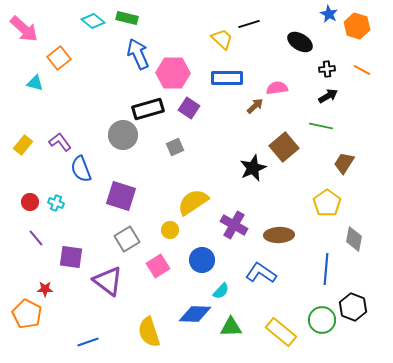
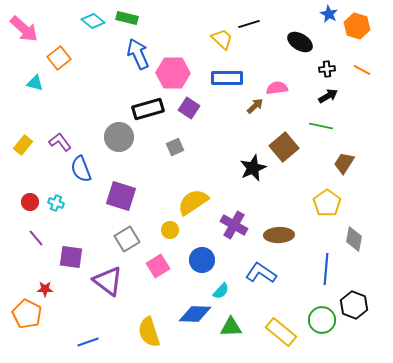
gray circle at (123, 135): moved 4 px left, 2 px down
black hexagon at (353, 307): moved 1 px right, 2 px up
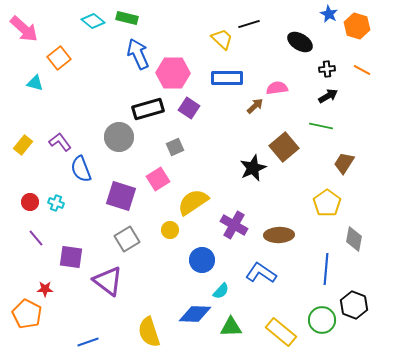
pink square at (158, 266): moved 87 px up
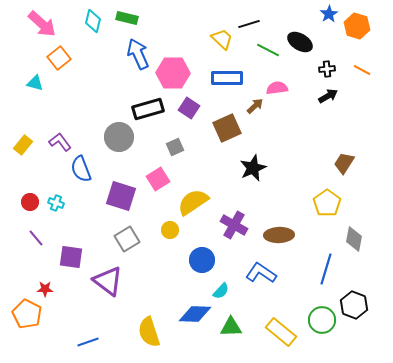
blue star at (329, 14): rotated 12 degrees clockwise
cyan diamond at (93, 21): rotated 65 degrees clockwise
pink arrow at (24, 29): moved 18 px right, 5 px up
green line at (321, 126): moved 53 px left, 76 px up; rotated 15 degrees clockwise
brown square at (284, 147): moved 57 px left, 19 px up; rotated 16 degrees clockwise
blue line at (326, 269): rotated 12 degrees clockwise
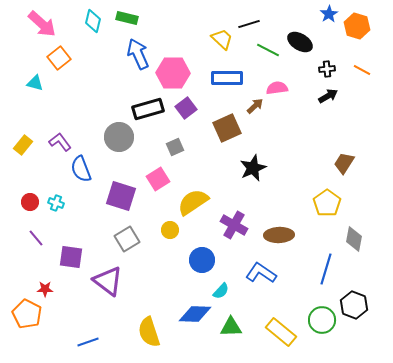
purple square at (189, 108): moved 3 px left; rotated 20 degrees clockwise
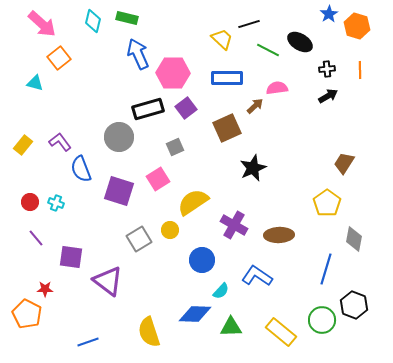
orange line at (362, 70): moved 2 px left; rotated 60 degrees clockwise
purple square at (121, 196): moved 2 px left, 5 px up
gray square at (127, 239): moved 12 px right
blue L-shape at (261, 273): moved 4 px left, 3 px down
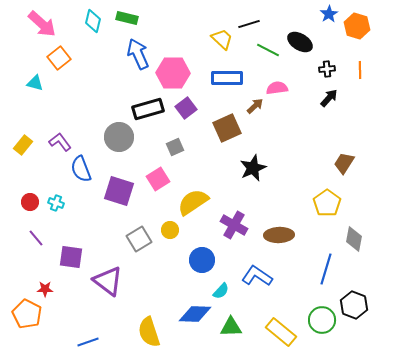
black arrow at (328, 96): moved 1 px right, 2 px down; rotated 18 degrees counterclockwise
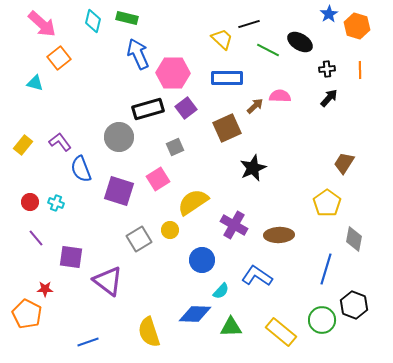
pink semicircle at (277, 88): moved 3 px right, 8 px down; rotated 10 degrees clockwise
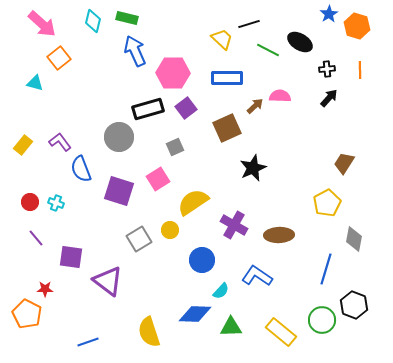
blue arrow at (138, 54): moved 3 px left, 3 px up
yellow pentagon at (327, 203): rotated 8 degrees clockwise
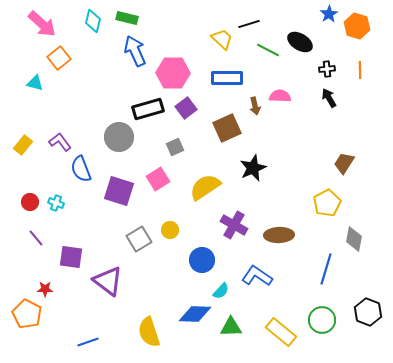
black arrow at (329, 98): rotated 72 degrees counterclockwise
brown arrow at (255, 106): rotated 120 degrees clockwise
yellow semicircle at (193, 202): moved 12 px right, 15 px up
black hexagon at (354, 305): moved 14 px right, 7 px down
